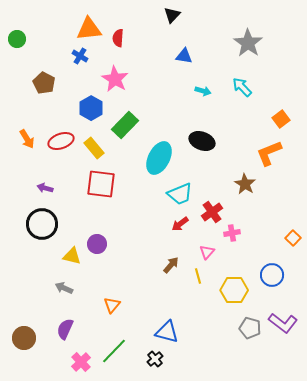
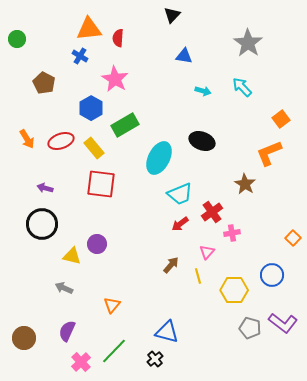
green rectangle at (125, 125): rotated 16 degrees clockwise
purple semicircle at (65, 329): moved 2 px right, 2 px down
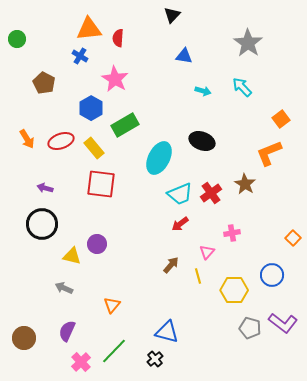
red cross at (212, 212): moved 1 px left, 19 px up
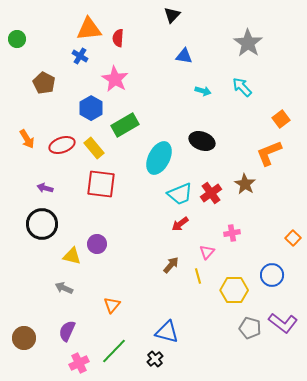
red ellipse at (61, 141): moved 1 px right, 4 px down
pink cross at (81, 362): moved 2 px left, 1 px down; rotated 18 degrees clockwise
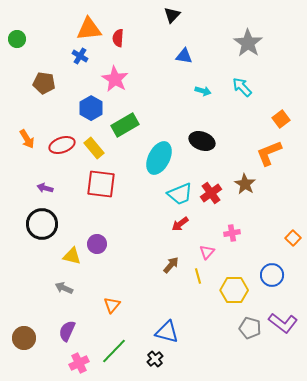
brown pentagon at (44, 83): rotated 20 degrees counterclockwise
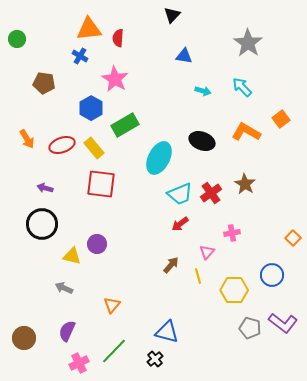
orange L-shape at (269, 153): moved 23 px left, 21 px up; rotated 52 degrees clockwise
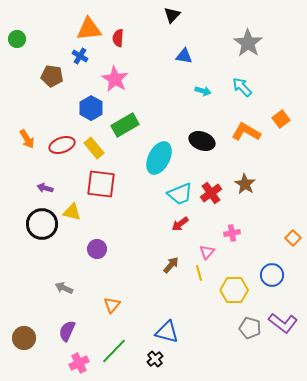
brown pentagon at (44, 83): moved 8 px right, 7 px up
purple circle at (97, 244): moved 5 px down
yellow triangle at (72, 256): moved 44 px up
yellow line at (198, 276): moved 1 px right, 3 px up
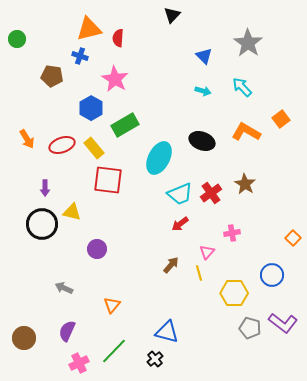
orange triangle at (89, 29): rotated 8 degrees counterclockwise
blue cross at (80, 56): rotated 14 degrees counterclockwise
blue triangle at (184, 56): moved 20 px right; rotated 36 degrees clockwise
red square at (101, 184): moved 7 px right, 4 px up
purple arrow at (45, 188): rotated 105 degrees counterclockwise
yellow hexagon at (234, 290): moved 3 px down
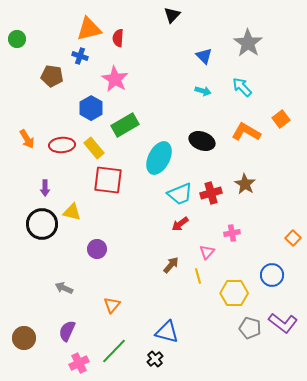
red ellipse at (62, 145): rotated 15 degrees clockwise
red cross at (211, 193): rotated 20 degrees clockwise
yellow line at (199, 273): moved 1 px left, 3 px down
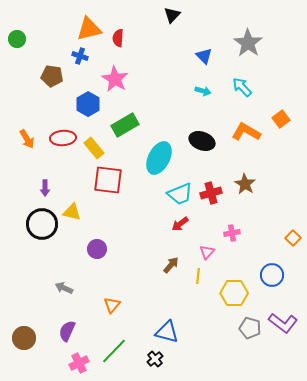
blue hexagon at (91, 108): moved 3 px left, 4 px up
red ellipse at (62, 145): moved 1 px right, 7 px up
yellow line at (198, 276): rotated 21 degrees clockwise
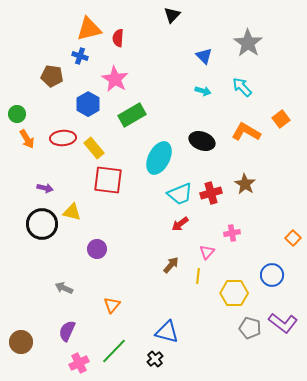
green circle at (17, 39): moved 75 px down
green rectangle at (125, 125): moved 7 px right, 10 px up
purple arrow at (45, 188): rotated 77 degrees counterclockwise
brown circle at (24, 338): moved 3 px left, 4 px down
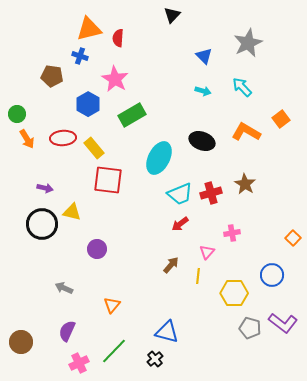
gray star at (248, 43): rotated 12 degrees clockwise
